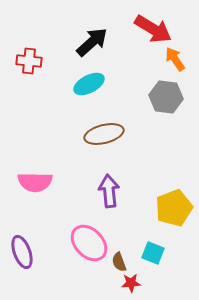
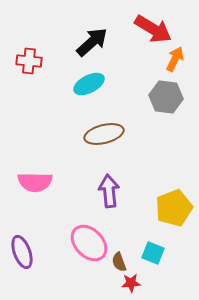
orange arrow: rotated 60 degrees clockwise
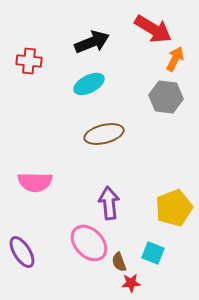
black arrow: rotated 20 degrees clockwise
purple arrow: moved 12 px down
purple ellipse: rotated 12 degrees counterclockwise
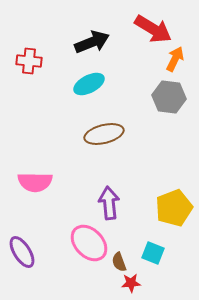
gray hexagon: moved 3 px right
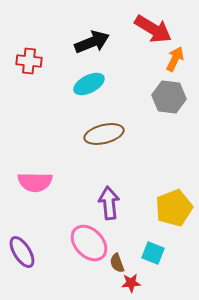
brown semicircle: moved 2 px left, 1 px down
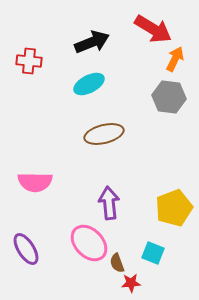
purple ellipse: moved 4 px right, 3 px up
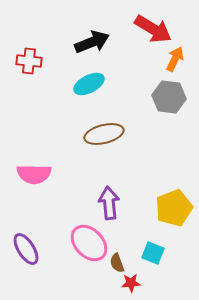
pink semicircle: moved 1 px left, 8 px up
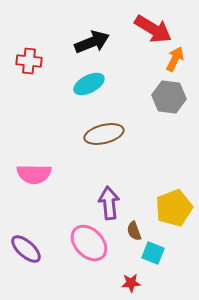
purple ellipse: rotated 16 degrees counterclockwise
brown semicircle: moved 17 px right, 32 px up
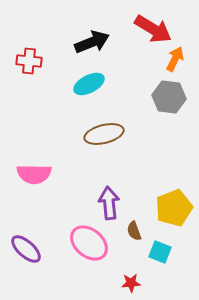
pink ellipse: rotated 6 degrees counterclockwise
cyan square: moved 7 px right, 1 px up
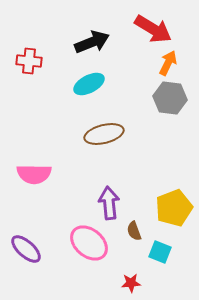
orange arrow: moved 7 px left, 4 px down
gray hexagon: moved 1 px right, 1 px down
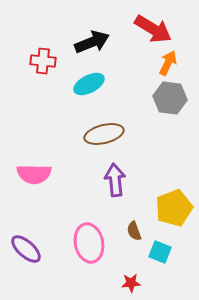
red cross: moved 14 px right
purple arrow: moved 6 px right, 23 px up
pink ellipse: rotated 39 degrees clockwise
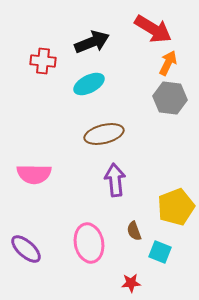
yellow pentagon: moved 2 px right, 1 px up
